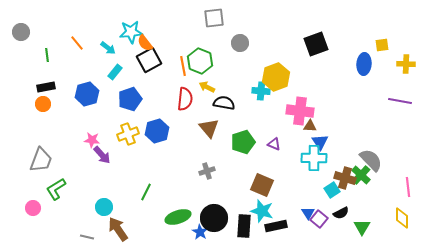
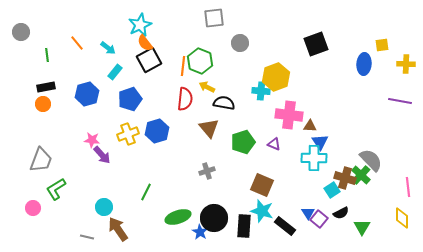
cyan star at (131, 32): moved 9 px right, 7 px up; rotated 20 degrees counterclockwise
orange line at (183, 66): rotated 18 degrees clockwise
pink cross at (300, 111): moved 11 px left, 4 px down
black rectangle at (276, 226): moved 9 px right; rotated 50 degrees clockwise
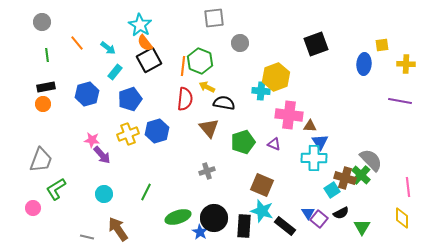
cyan star at (140, 25): rotated 15 degrees counterclockwise
gray circle at (21, 32): moved 21 px right, 10 px up
cyan circle at (104, 207): moved 13 px up
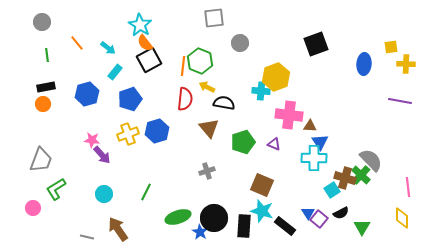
yellow square at (382, 45): moved 9 px right, 2 px down
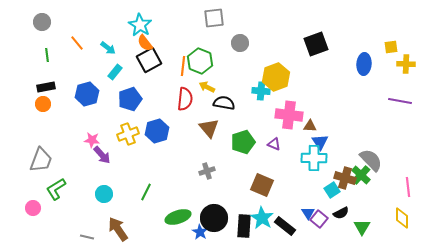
cyan star at (262, 211): moved 7 px down; rotated 15 degrees clockwise
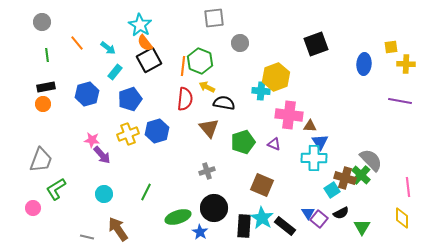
black circle at (214, 218): moved 10 px up
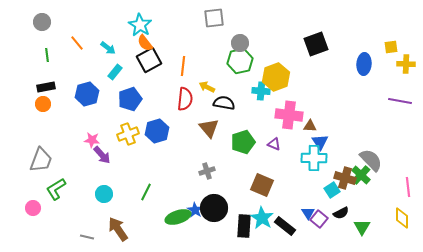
green hexagon at (200, 61): moved 40 px right; rotated 25 degrees clockwise
blue star at (200, 232): moved 5 px left, 22 px up
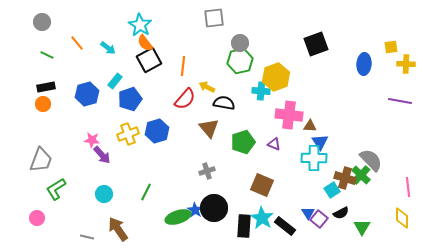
green line at (47, 55): rotated 56 degrees counterclockwise
cyan rectangle at (115, 72): moved 9 px down
red semicircle at (185, 99): rotated 35 degrees clockwise
pink circle at (33, 208): moved 4 px right, 10 px down
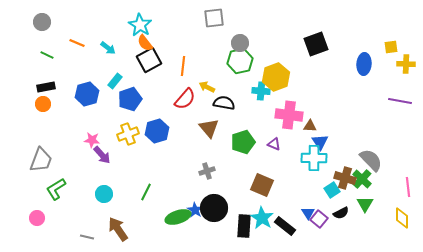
orange line at (77, 43): rotated 28 degrees counterclockwise
green cross at (361, 175): moved 1 px right, 4 px down
green triangle at (362, 227): moved 3 px right, 23 px up
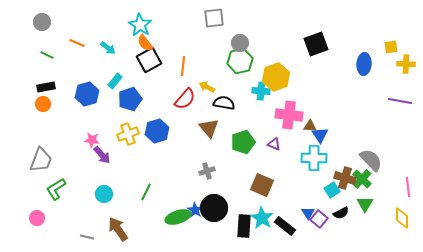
blue triangle at (320, 142): moved 7 px up
